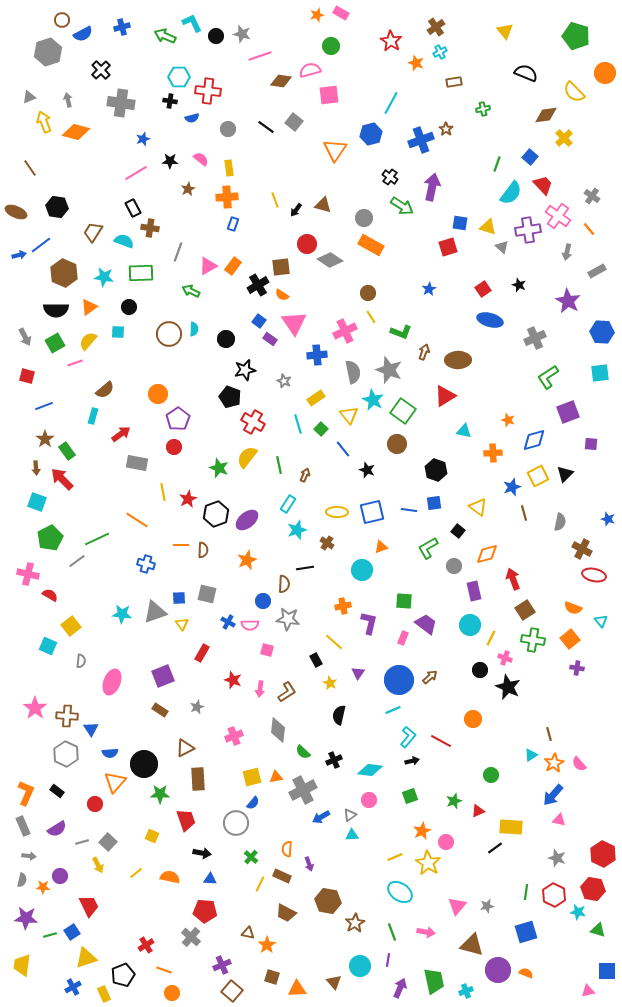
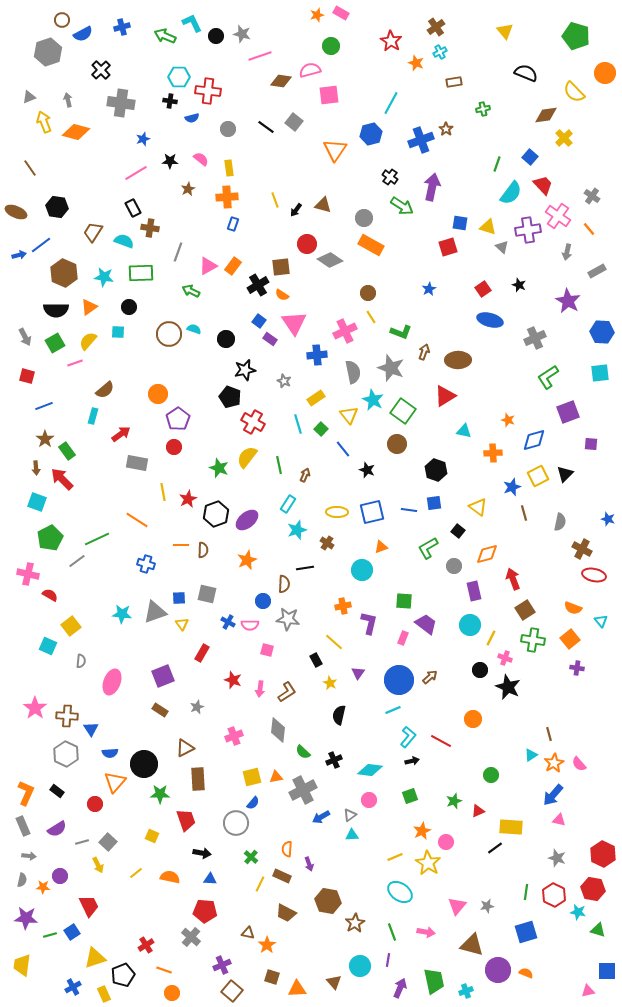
cyan semicircle at (194, 329): rotated 72 degrees counterclockwise
gray star at (389, 370): moved 2 px right, 2 px up
yellow triangle at (86, 958): moved 9 px right
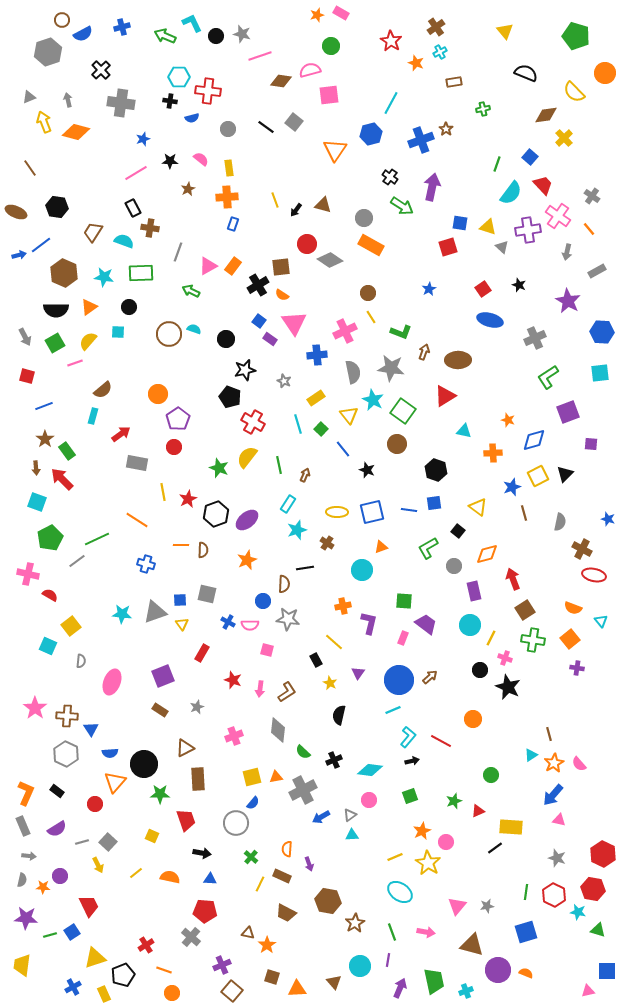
gray star at (391, 368): rotated 12 degrees counterclockwise
brown semicircle at (105, 390): moved 2 px left
blue square at (179, 598): moved 1 px right, 2 px down
